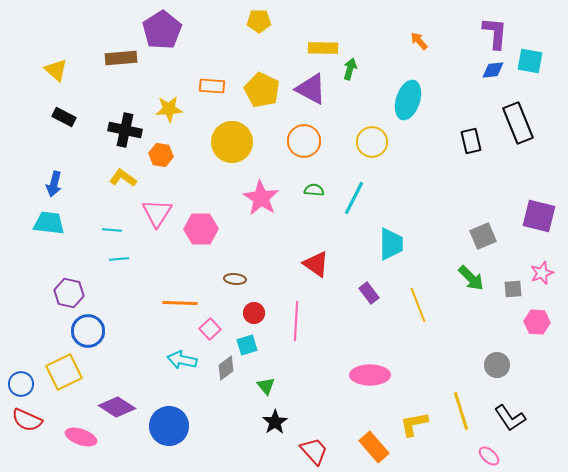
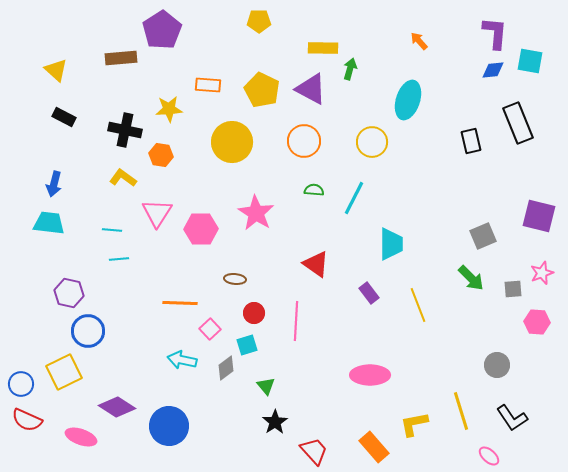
orange rectangle at (212, 86): moved 4 px left, 1 px up
pink star at (261, 198): moved 5 px left, 15 px down
black L-shape at (510, 418): moved 2 px right
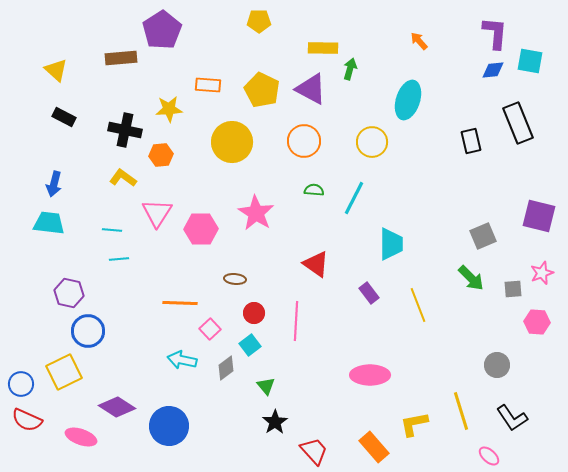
orange hexagon at (161, 155): rotated 15 degrees counterclockwise
cyan square at (247, 345): moved 3 px right; rotated 20 degrees counterclockwise
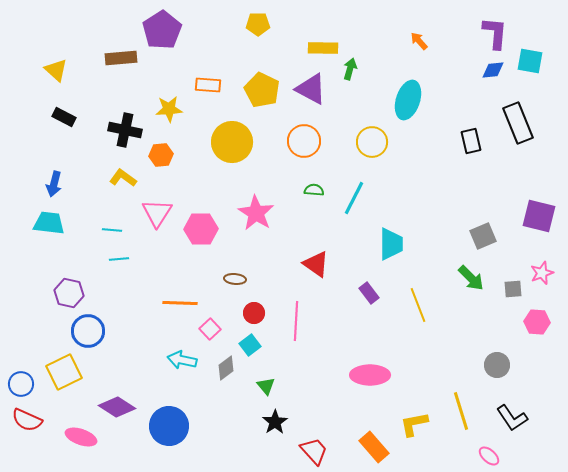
yellow pentagon at (259, 21): moved 1 px left, 3 px down
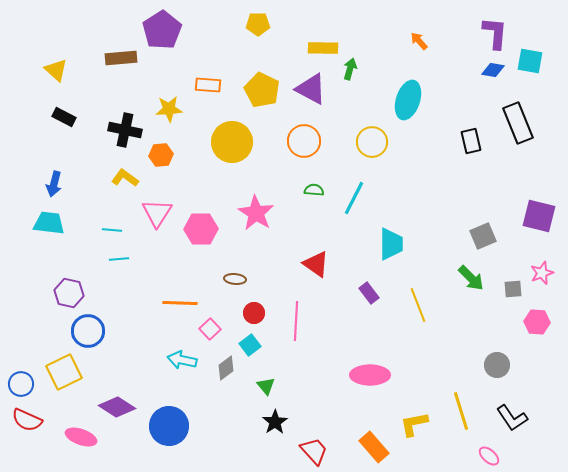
blue diamond at (493, 70): rotated 15 degrees clockwise
yellow L-shape at (123, 178): moved 2 px right
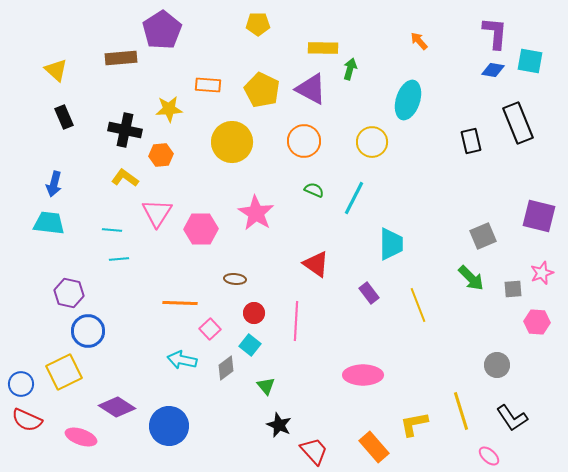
black rectangle at (64, 117): rotated 40 degrees clockwise
green semicircle at (314, 190): rotated 18 degrees clockwise
cyan square at (250, 345): rotated 15 degrees counterclockwise
pink ellipse at (370, 375): moved 7 px left
black star at (275, 422): moved 4 px right, 3 px down; rotated 15 degrees counterclockwise
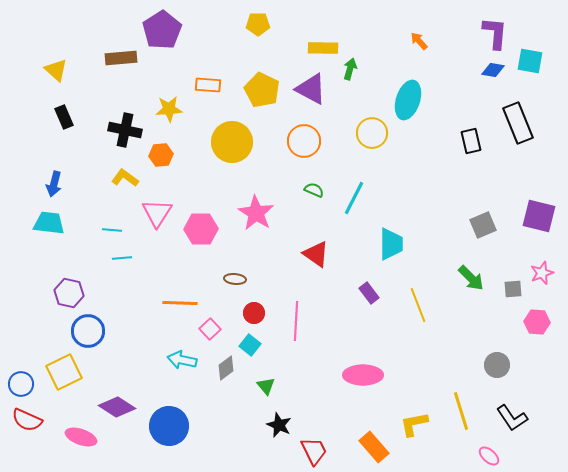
yellow circle at (372, 142): moved 9 px up
gray square at (483, 236): moved 11 px up
cyan line at (119, 259): moved 3 px right, 1 px up
red triangle at (316, 264): moved 10 px up
red trapezoid at (314, 451): rotated 16 degrees clockwise
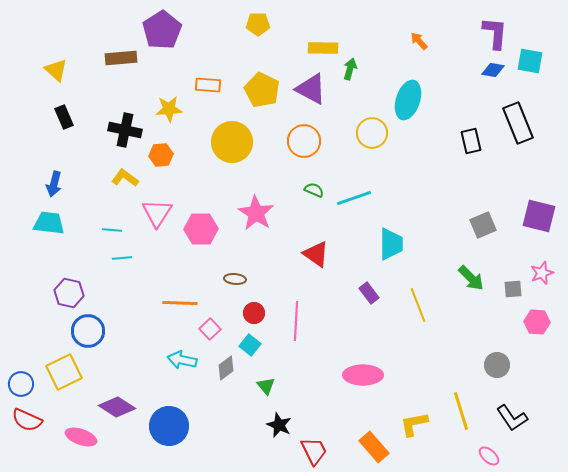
cyan line at (354, 198): rotated 44 degrees clockwise
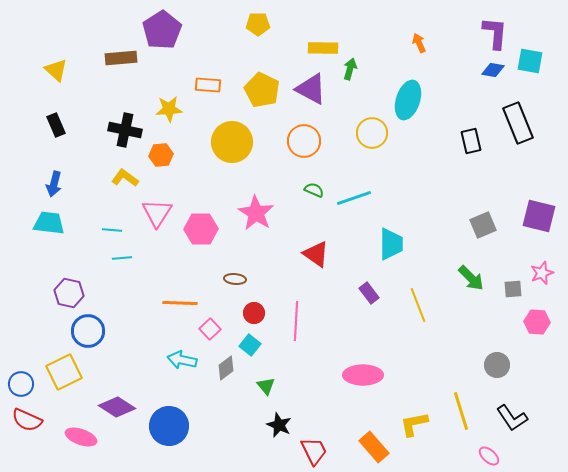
orange arrow at (419, 41): moved 2 px down; rotated 18 degrees clockwise
black rectangle at (64, 117): moved 8 px left, 8 px down
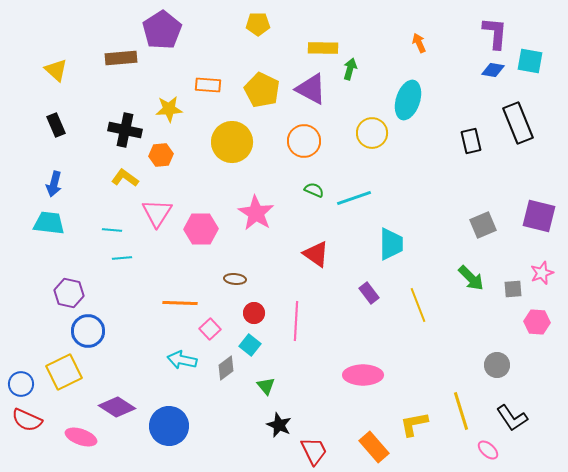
pink ellipse at (489, 456): moved 1 px left, 6 px up
